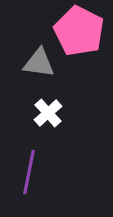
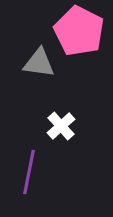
white cross: moved 13 px right, 13 px down
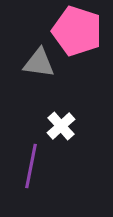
pink pentagon: moved 2 px left; rotated 9 degrees counterclockwise
purple line: moved 2 px right, 6 px up
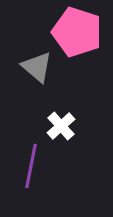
pink pentagon: moved 1 px down
gray triangle: moved 2 px left, 4 px down; rotated 32 degrees clockwise
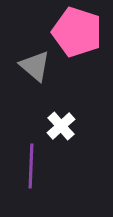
gray triangle: moved 2 px left, 1 px up
purple line: rotated 9 degrees counterclockwise
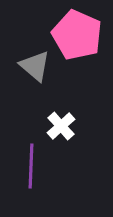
pink pentagon: moved 3 px down; rotated 6 degrees clockwise
